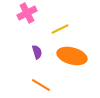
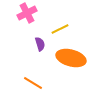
purple semicircle: moved 3 px right, 8 px up
orange ellipse: moved 1 px left, 2 px down
orange line: moved 8 px left, 2 px up
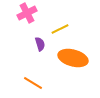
orange ellipse: moved 2 px right
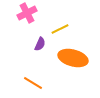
purple semicircle: rotated 40 degrees clockwise
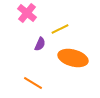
pink cross: rotated 24 degrees counterclockwise
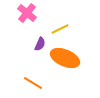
orange ellipse: moved 8 px left; rotated 8 degrees clockwise
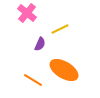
orange ellipse: moved 1 px left, 12 px down; rotated 8 degrees clockwise
orange line: moved 3 px up
